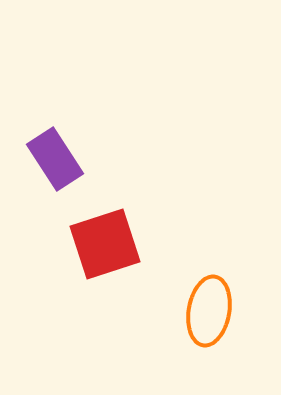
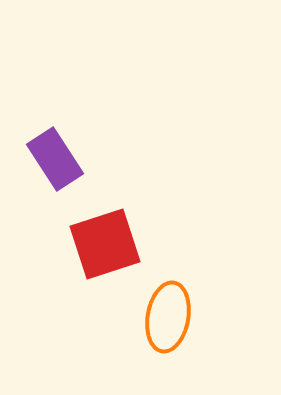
orange ellipse: moved 41 px left, 6 px down
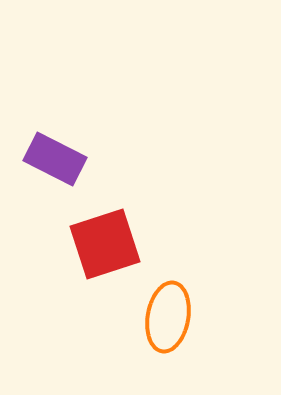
purple rectangle: rotated 30 degrees counterclockwise
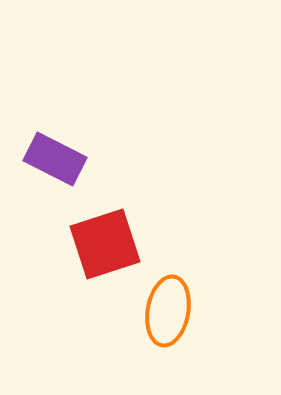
orange ellipse: moved 6 px up
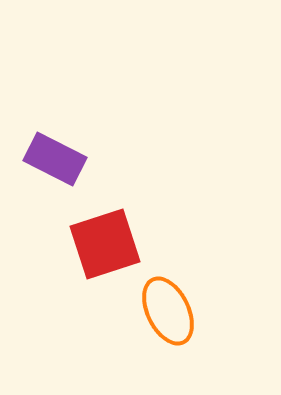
orange ellipse: rotated 36 degrees counterclockwise
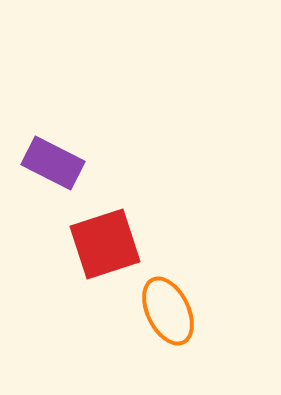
purple rectangle: moved 2 px left, 4 px down
